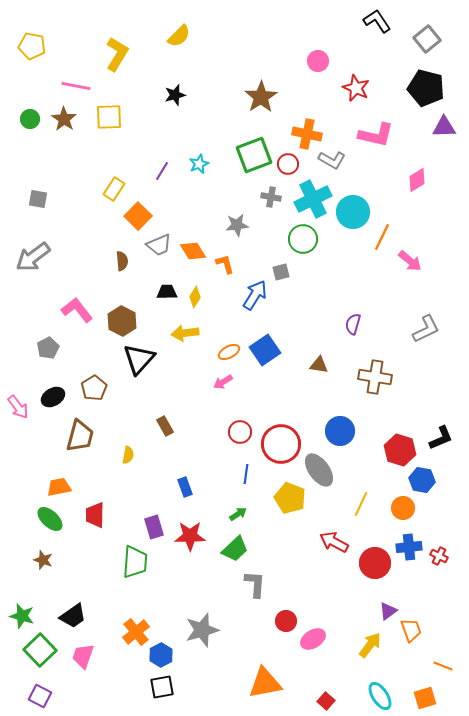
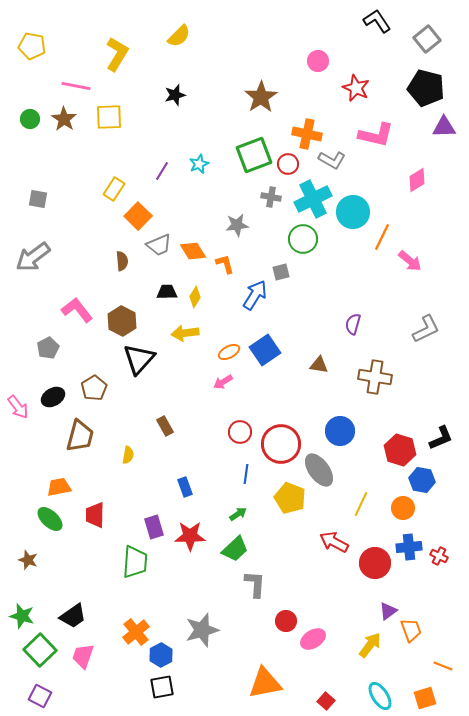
brown star at (43, 560): moved 15 px left
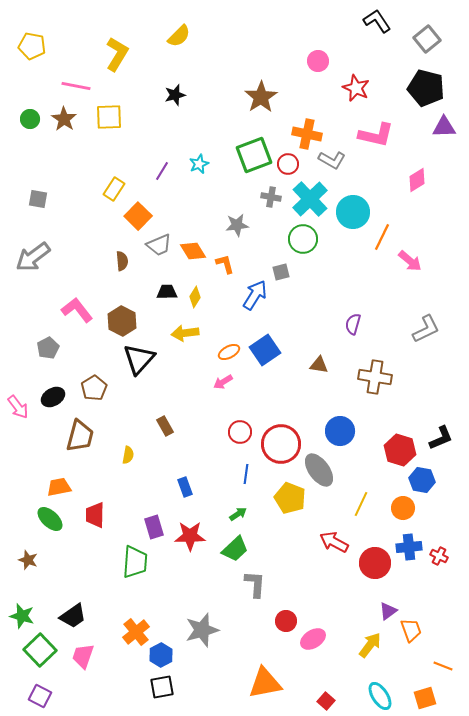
cyan cross at (313, 199): moved 3 px left; rotated 18 degrees counterclockwise
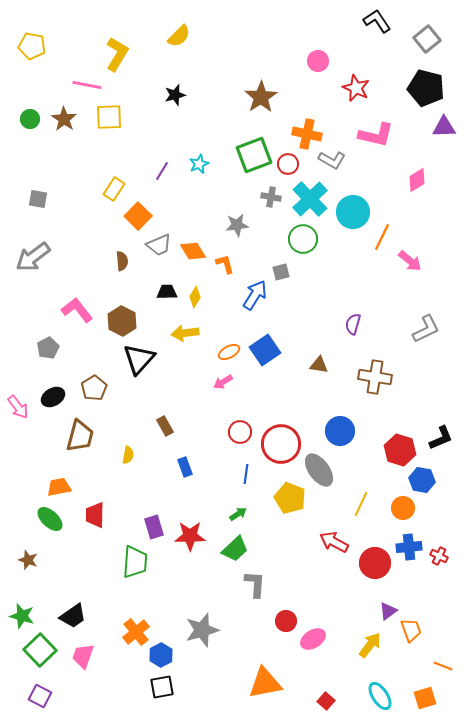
pink line at (76, 86): moved 11 px right, 1 px up
blue rectangle at (185, 487): moved 20 px up
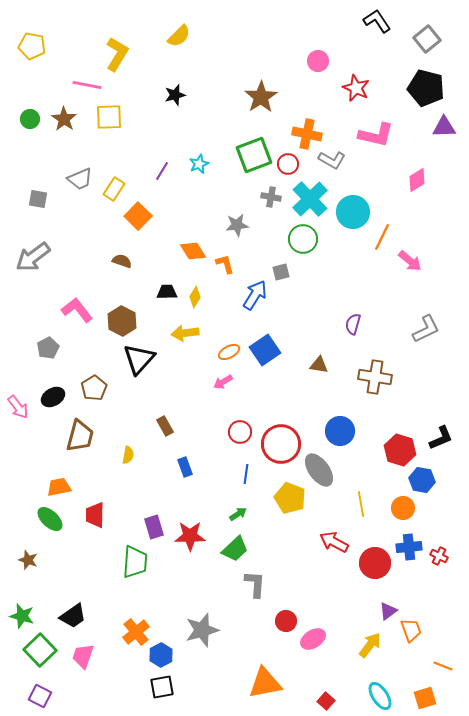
gray trapezoid at (159, 245): moved 79 px left, 66 px up
brown semicircle at (122, 261): rotated 66 degrees counterclockwise
yellow line at (361, 504): rotated 35 degrees counterclockwise
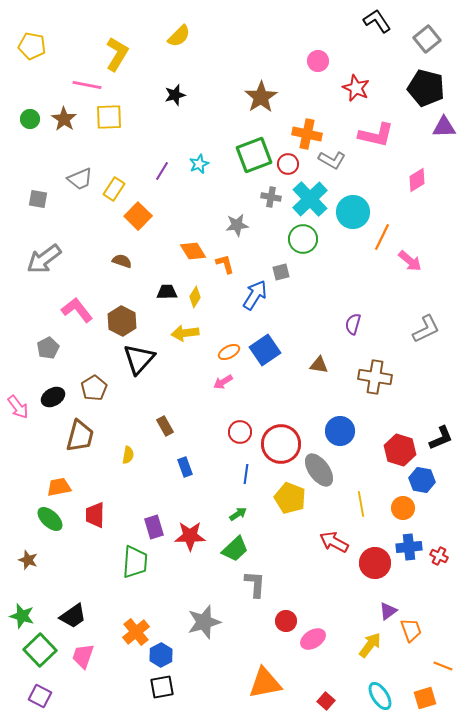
gray arrow at (33, 257): moved 11 px right, 2 px down
gray star at (202, 630): moved 2 px right, 8 px up
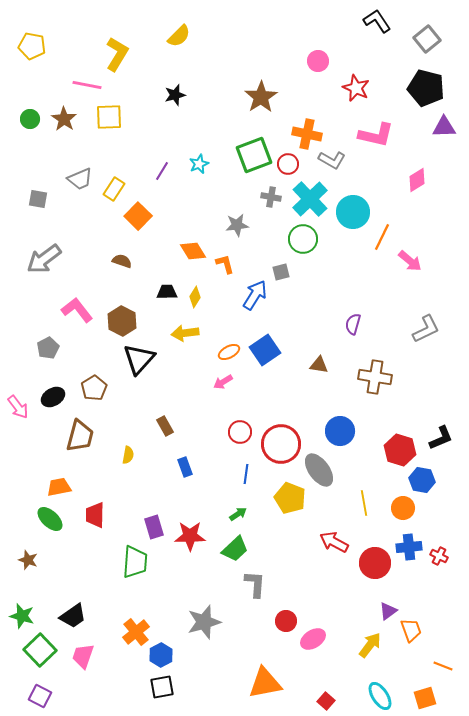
yellow line at (361, 504): moved 3 px right, 1 px up
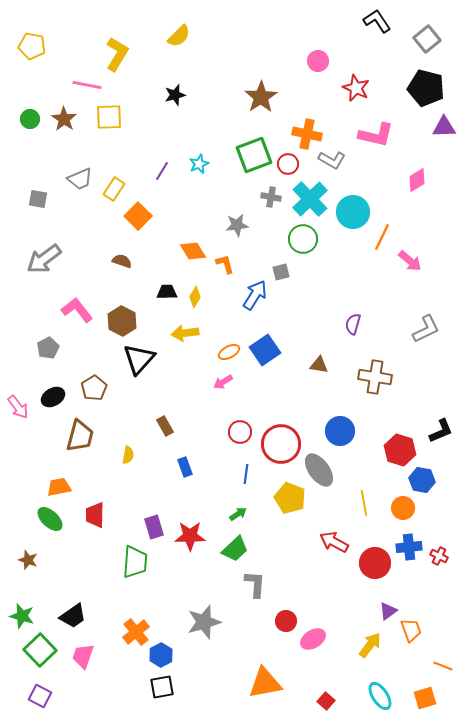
black L-shape at (441, 438): moved 7 px up
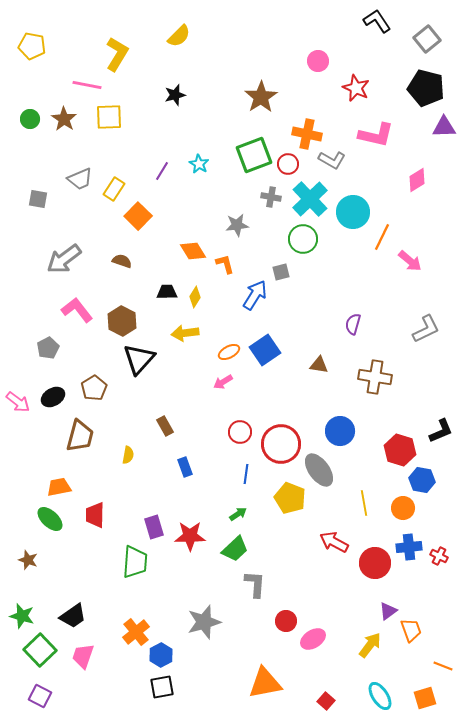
cyan star at (199, 164): rotated 18 degrees counterclockwise
gray arrow at (44, 259): moved 20 px right
pink arrow at (18, 407): moved 5 px up; rotated 15 degrees counterclockwise
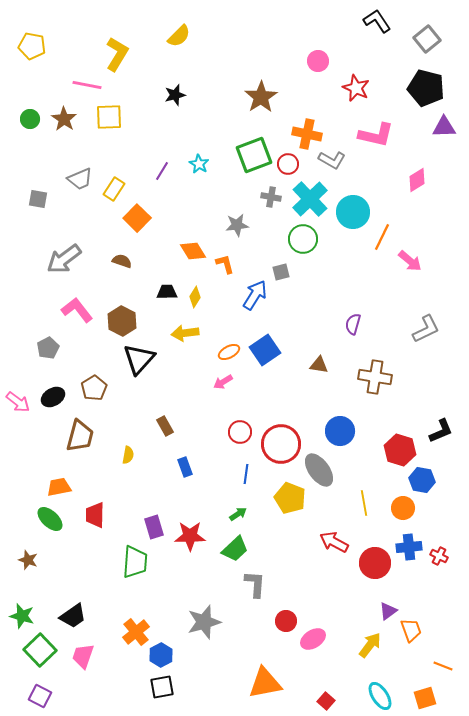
orange square at (138, 216): moved 1 px left, 2 px down
